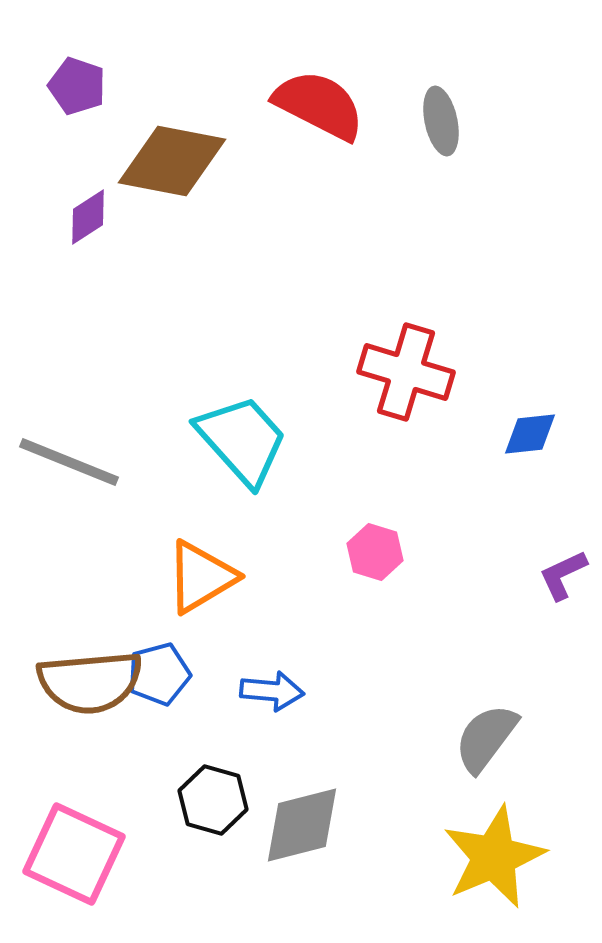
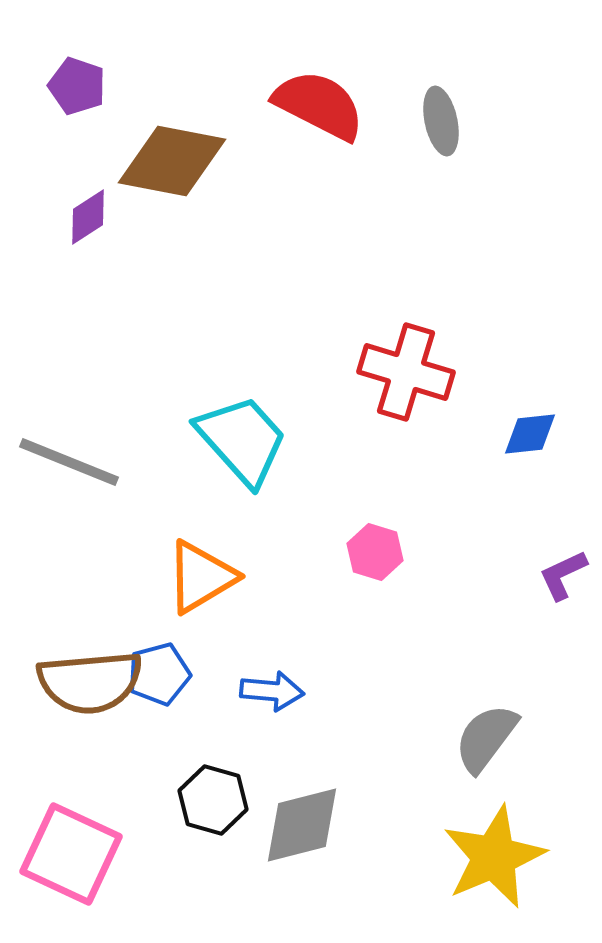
pink square: moved 3 px left
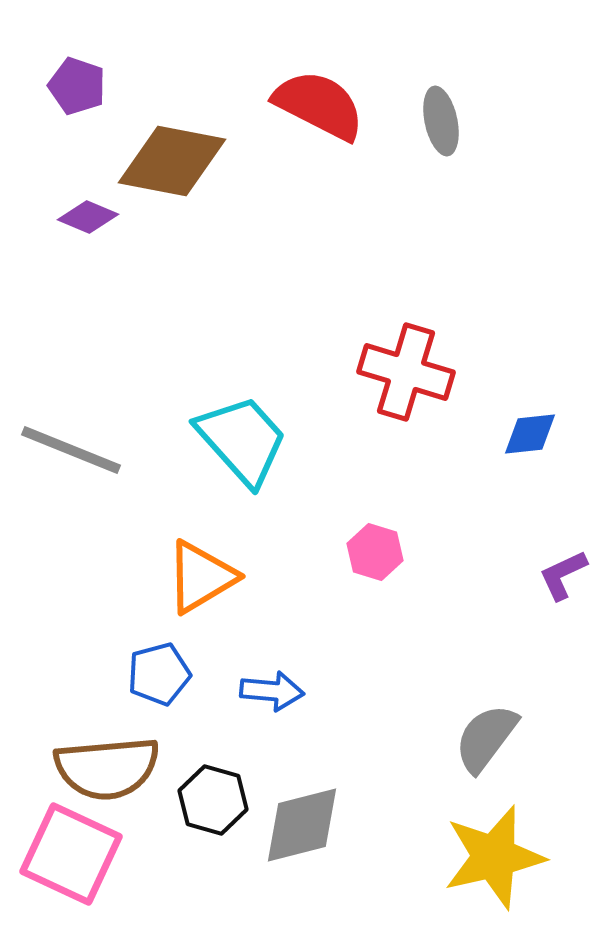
purple diamond: rotated 56 degrees clockwise
gray line: moved 2 px right, 12 px up
brown semicircle: moved 17 px right, 86 px down
yellow star: rotated 10 degrees clockwise
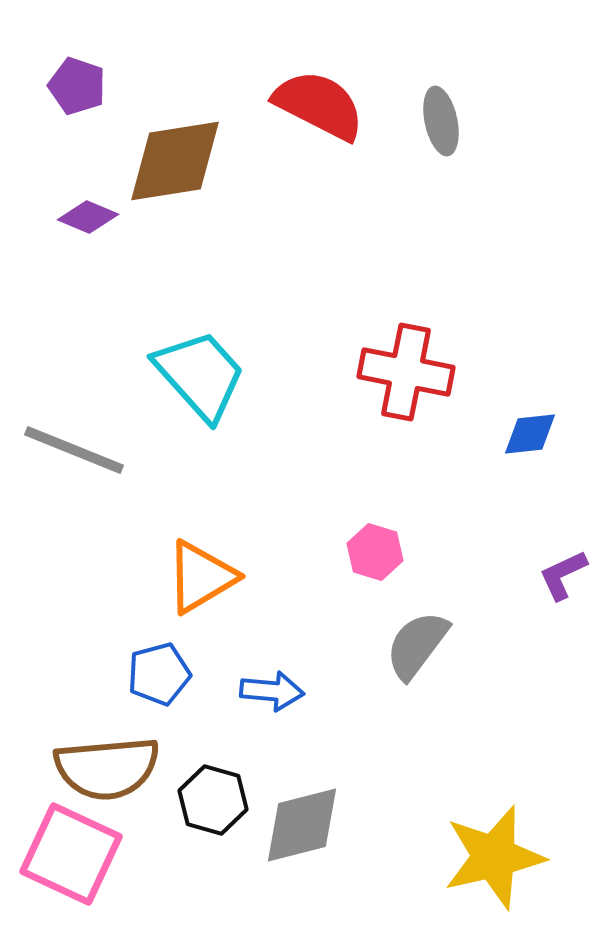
brown diamond: moved 3 px right; rotated 20 degrees counterclockwise
red cross: rotated 6 degrees counterclockwise
cyan trapezoid: moved 42 px left, 65 px up
gray line: moved 3 px right
gray semicircle: moved 69 px left, 93 px up
